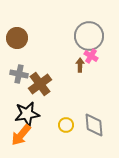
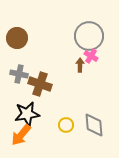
brown cross: rotated 35 degrees counterclockwise
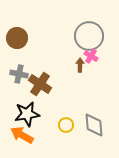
brown cross: rotated 15 degrees clockwise
orange arrow: moved 1 px right; rotated 80 degrees clockwise
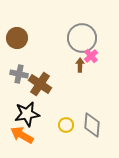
gray circle: moved 7 px left, 2 px down
pink cross: rotated 16 degrees clockwise
gray diamond: moved 2 px left; rotated 10 degrees clockwise
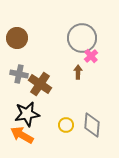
brown arrow: moved 2 px left, 7 px down
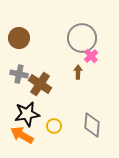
brown circle: moved 2 px right
yellow circle: moved 12 px left, 1 px down
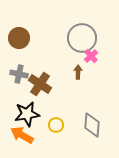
yellow circle: moved 2 px right, 1 px up
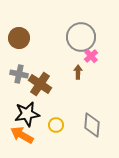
gray circle: moved 1 px left, 1 px up
